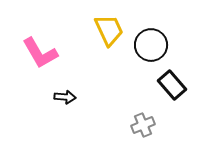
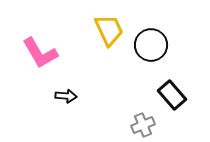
black rectangle: moved 10 px down
black arrow: moved 1 px right, 1 px up
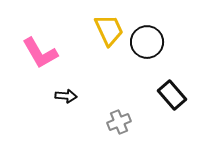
black circle: moved 4 px left, 3 px up
gray cross: moved 24 px left, 3 px up
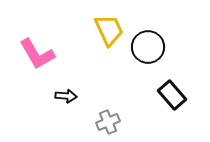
black circle: moved 1 px right, 5 px down
pink L-shape: moved 3 px left, 1 px down
gray cross: moved 11 px left
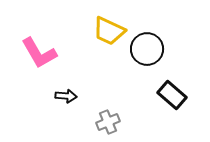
yellow trapezoid: moved 1 px down; rotated 140 degrees clockwise
black circle: moved 1 px left, 2 px down
pink L-shape: moved 2 px right, 1 px up
black rectangle: rotated 8 degrees counterclockwise
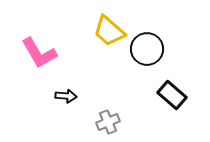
yellow trapezoid: rotated 16 degrees clockwise
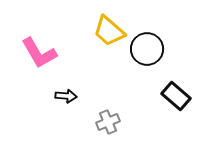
black rectangle: moved 4 px right, 1 px down
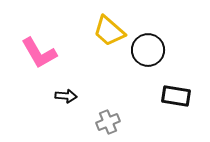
black circle: moved 1 px right, 1 px down
black rectangle: rotated 32 degrees counterclockwise
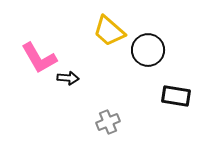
pink L-shape: moved 5 px down
black arrow: moved 2 px right, 18 px up
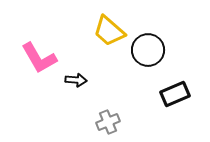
black arrow: moved 8 px right, 2 px down
black rectangle: moved 1 px left, 2 px up; rotated 32 degrees counterclockwise
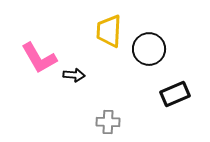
yellow trapezoid: rotated 52 degrees clockwise
black circle: moved 1 px right, 1 px up
black arrow: moved 2 px left, 5 px up
gray cross: rotated 25 degrees clockwise
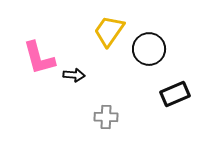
yellow trapezoid: rotated 32 degrees clockwise
pink L-shape: rotated 15 degrees clockwise
gray cross: moved 2 px left, 5 px up
